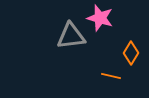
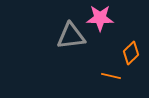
pink star: rotated 16 degrees counterclockwise
orange diamond: rotated 15 degrees clockwise
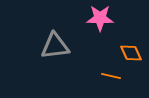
gray triangle: moved 16 px left, 10 px down
orange diamond: rotated 70 degrees counterclockwise
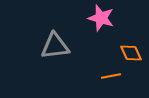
pink star: moved 1 px right; rotated 16 degrees clockwise
orange line: rotated 24 degrees counterclockwise
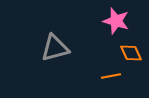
pink star: moved 15 px right, 3 px down
gray triangle: moved 2 px down; rotated 8 degrees counterclockwise
